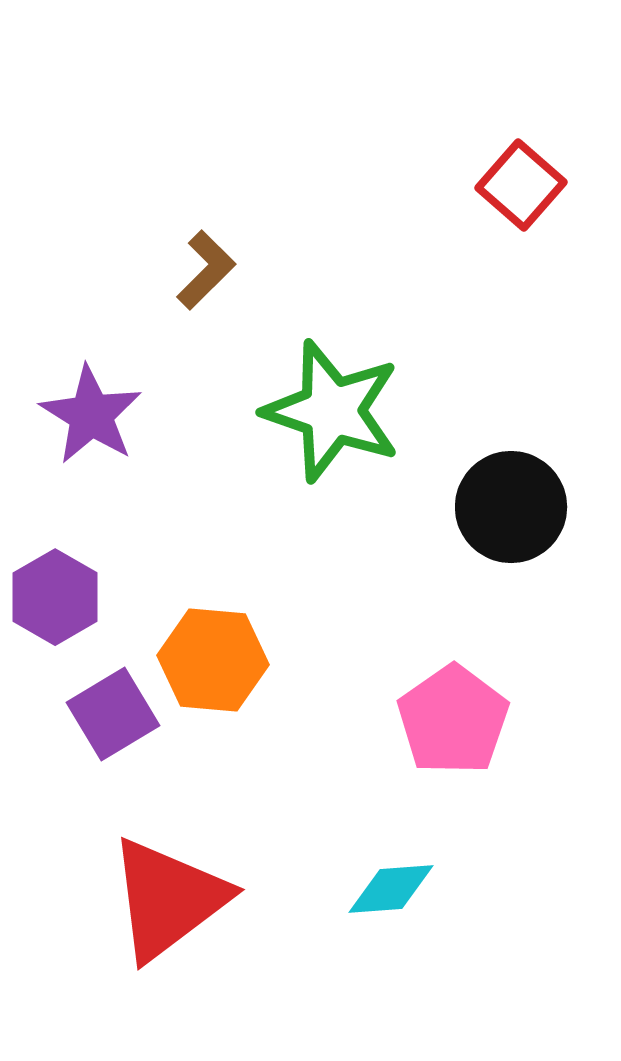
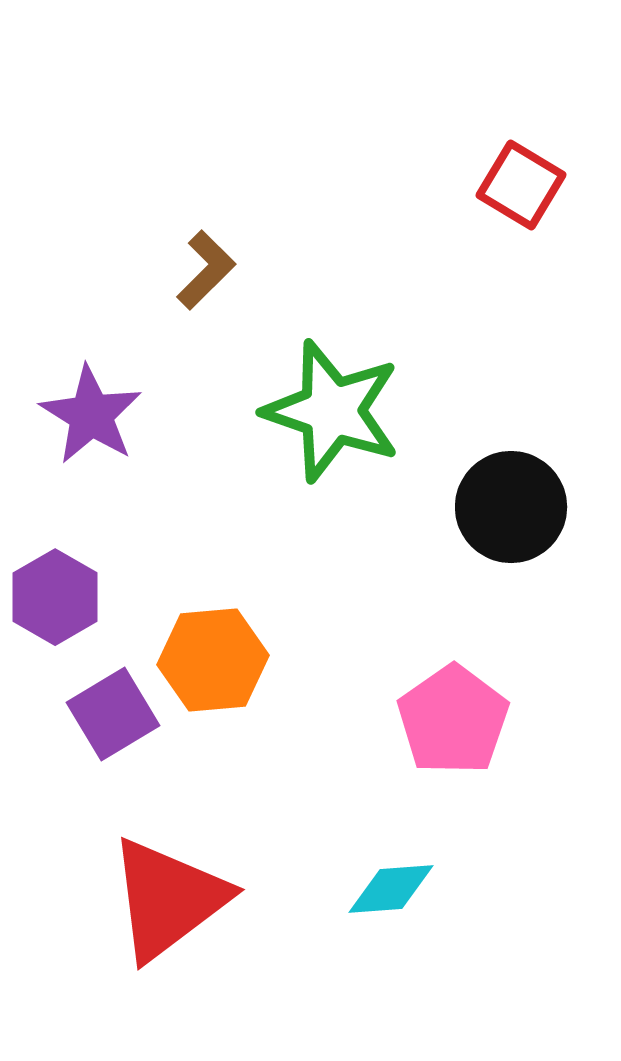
red square: rotated 10 degrees counterclockwise
orange hexagon: rotated 10 degrees counterclockwise
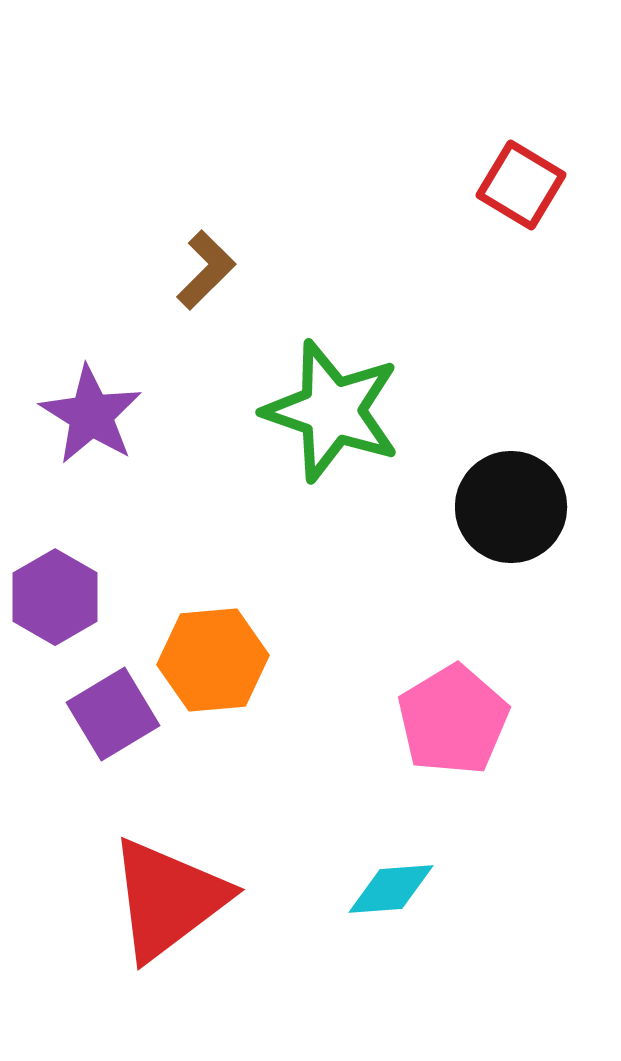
pink pentagon: rotated 4 degrees clockwise
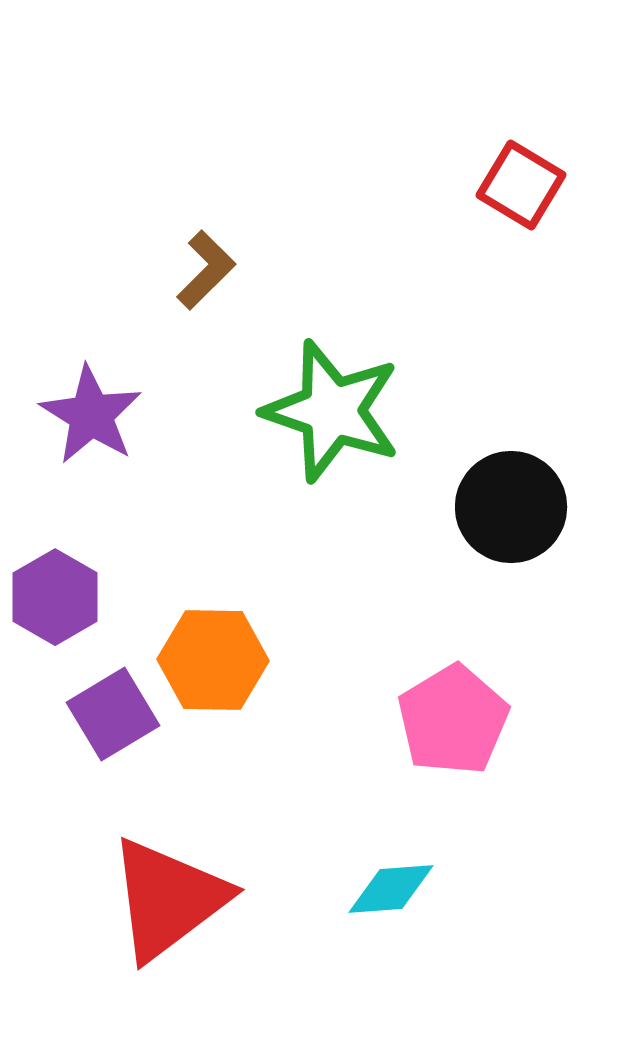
orange hexagon: rotated 6 degrees clockwise
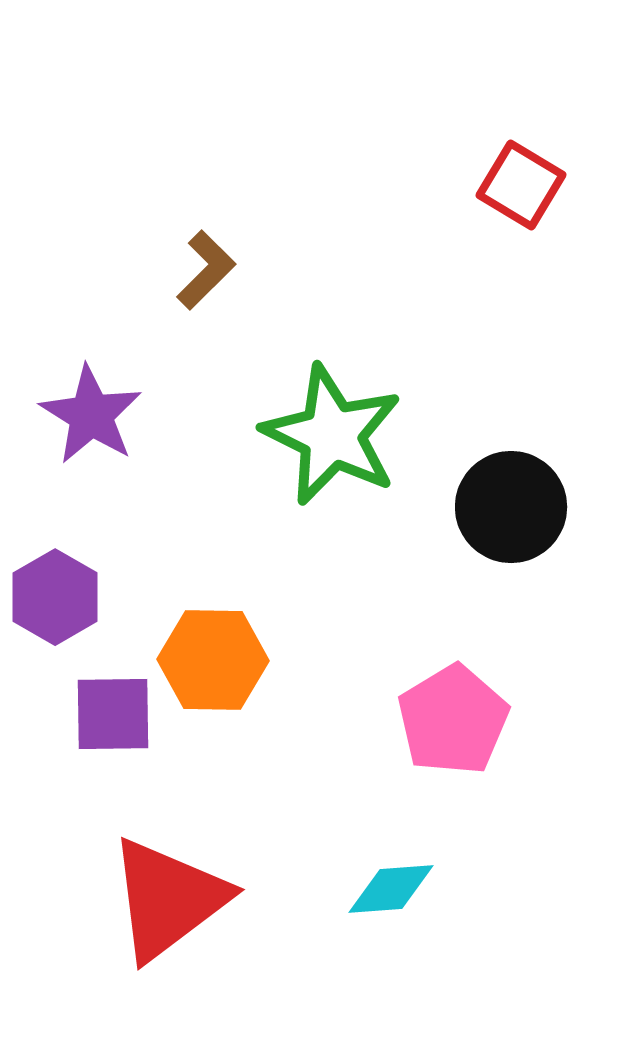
green star: moved 24 px down; rotated 7 degrees clockwise
purple square: rotated 30 degrees clockwise
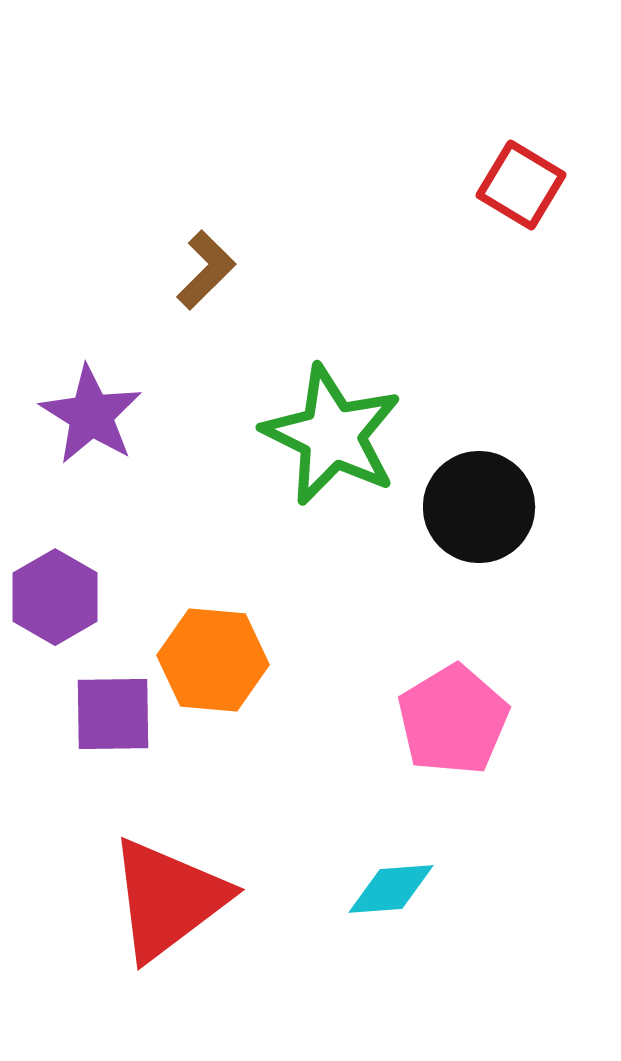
black circle: moved 32 px left
orange hexagon: rotated 4 degrees clockwise
